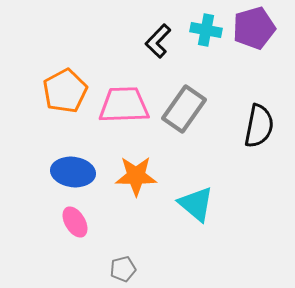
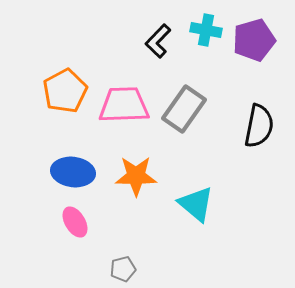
purple pentagon: moved 12 px down
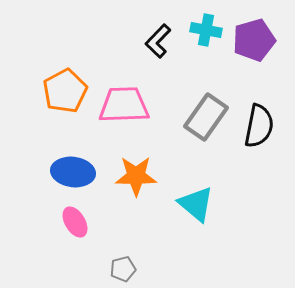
gray rectangle: moved 22 px right, 8 px down
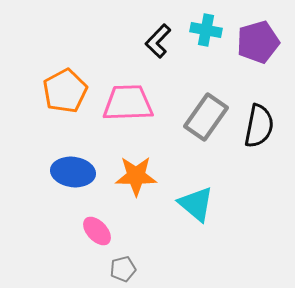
purple pentagon: moved 4 px right, 2 px down
pink trapezoid: moved 4 px right, 2 px up
pink ellipse: moved 22 px right, 9 px down; rotated 12 degrees counterclockwise
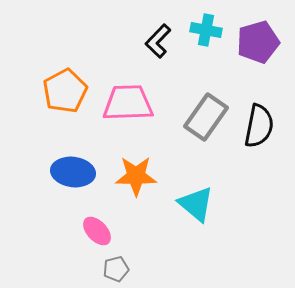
gray pentagon: moved 7 px left
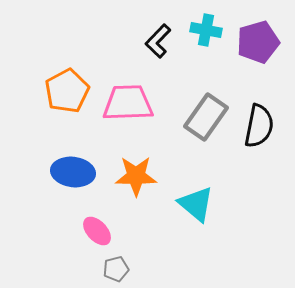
orange pentagon: moved 2 px right
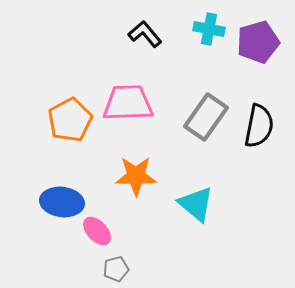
cyan cross: moved 3 px right, 1 px up
black L-shape: moved 13 px left, 7 px up; rotated 96 degrees clockwise
orange pentagon: moved 3 px right, 29 px down
blue ellipse: moved 11 px left, 30 px down
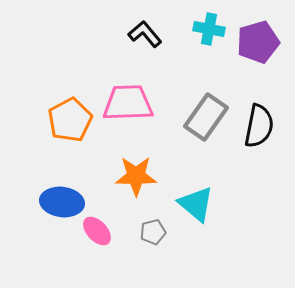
gray pentagon: moved 37 px right, 37 px up
